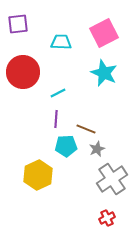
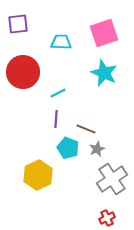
pink square: rotated 8 degrees clockwise
cyan pentagon: moved 2 px right, 2 px down; rotated 25 degrees clockwise
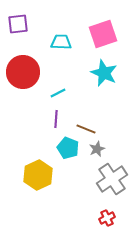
pink square: moved 1 px left, 1 px down
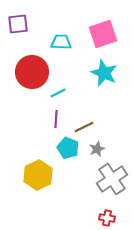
red circle: moved 9 px right
brown line: moved 2 px left, 2 px up; rotated 48 degrees counterclockwise
red cross: rotated 35 degrees clockwise
